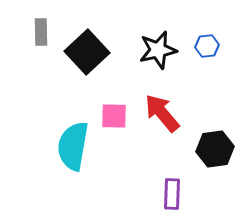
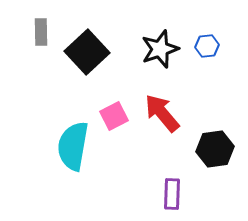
black star: moved 2 px right, 1 px up; rotated 6 degrees counterclockwise
pink square: rotated 28 degrees counterclockwise
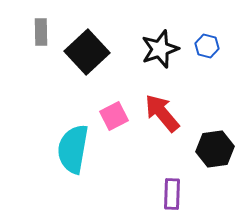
blue hexagon: rotated 20 degrees clockwise
cyan semicircle: moved 3 px down
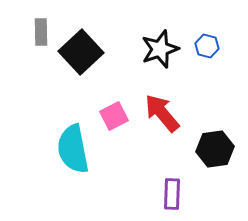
black square: moved 6 px left
cyan semicircle: rotated 21 degrees counterclockwise
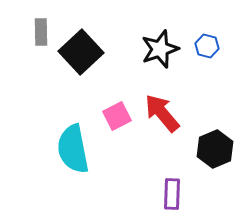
pink square: moved 3 px right
black hexagon: rotated 15 degrees counterclockwise
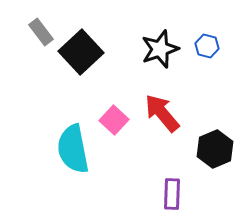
gray rectangle: rotated 36 degrees counterclockwise
pink square: moved 3 px left, 4 px down; rotated 20 degrees counterclockwise
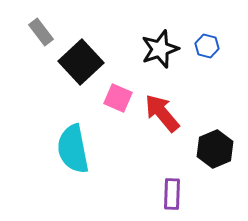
black square: moved 10 px down
pink square: moved 4 px right, 22 px up; rotated 20 degrees counterclockwise
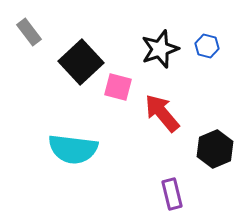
gray rectangle: moved 12 px left
pink square: moved 11 px up; rotated 8 degrees counterclockwise
cyan semicircle: rotated 72 degrees counterclockwise
purple rectangle: rotated 16 degrees counterclockwise
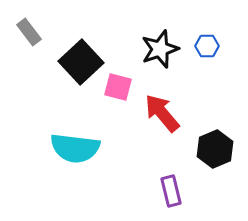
blue hexagon: rotated 15 degrees counterclockwise
cyan semicircle: moved 2 px right, 1 px up
purple rectangle: moved 1 px left, 3 px up
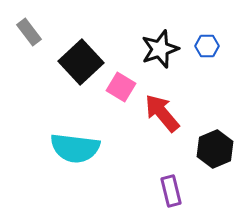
pink square: moved 3 px right; rotated 16 degrees clockwise
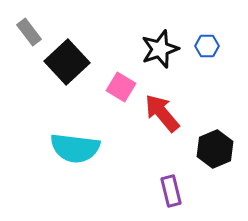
black square: moved 14 px left
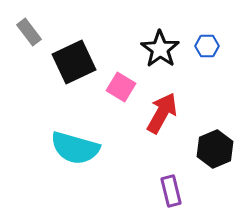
black star: rotated 18 degrees counterclockwise
black square: moved 7 px right; rotated 18 degrees clockwise
red arrow: rotated 69 degrees clockwise
cyan semicircle: rotated 9 degrees clockwise
